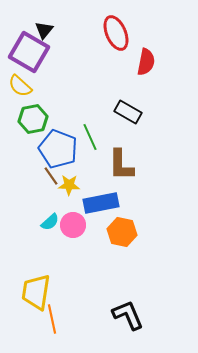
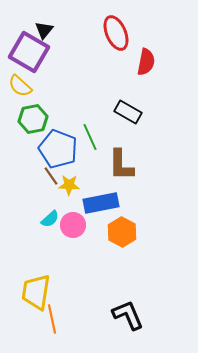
cyan semicircle: moved 3 px up
orange hexagon: rotated 16 degrees clockwise
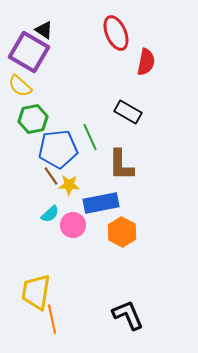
black triangle: rotated 36 degrees counterclockwise
blue pentagon: rotated 27 degrees counterclockwise
cyan semicircle: moved 5 px up
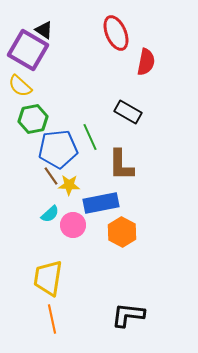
purple square: moved 1 px left, 2 px up
yellow trapezoid: moved 12 px right, 14 px up
black L-shape: rotated 60 degrees counterclockwise
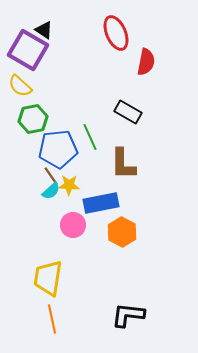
brown L-shape: moved 2 px right, 1 px up
cyan semicircle: moved 1 px right, 23 px up
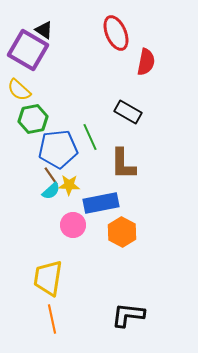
yellow semicircle: moved 1 px left, 4 px down
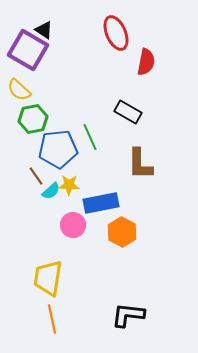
brown L-shape: moved 17 px right
brown line: moved 15 px left
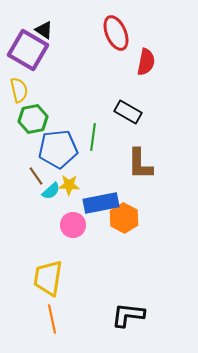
yellow semicircle: rotated 145 degrees counterclockwise
green line: moved 3 px right; rotated 32 degrees clockwise
orange hexagon: moved 2 px right, 14 px up
